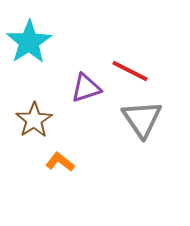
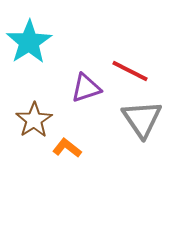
orange L-shape: moved 7 px right, 14 px up
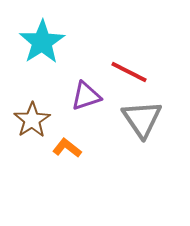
cyan star: moved 13 px right
red line: moved 1 px left, 1 px down
purple triangle: moved 8 px down
brown star: moved 2 px left
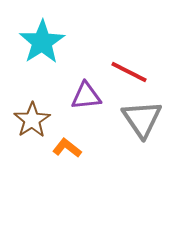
purple triangle: rotated 12 degrees clockwise
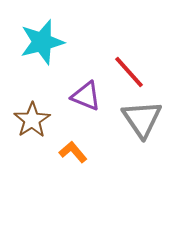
cyan star: rotated 18 degrees clockwise
red line: rotated 21 degrees clockwise
purple triangle: rotated 28 degrees clockwise
orange L-shape: moved 6 px right, 4 px down; rotated 12 degrees clockwise
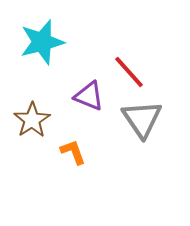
purple triangle: moved 3 px right
orange L-shape: rotated 20 degrees clockwise
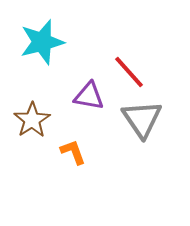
purple triangle: rotated 12 degrees counterclockwise
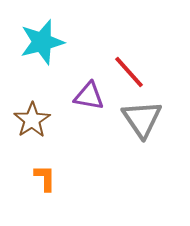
orange L-shape: moved 28 px left, 26 px down; rotated 20 degrees clockwise
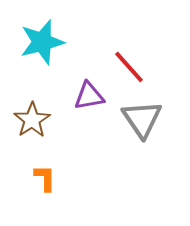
red line: moved 5 px up
purple triangle: rotated 20 degrees counterclockwise
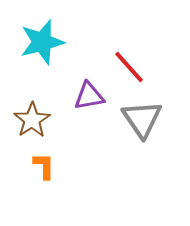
orange L-shape: moved 1 px left, 12 px up
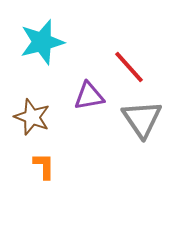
brown star: moved 3 px up; rotated 18 degrees counterclockwise
